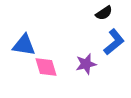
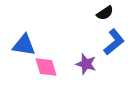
black semicircle: moved 1 px right
purple star: rotated 30 degrees clockwise
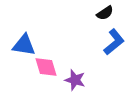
purple star: moved 11 px left, 16 px down
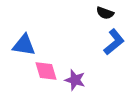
black semicircle: rotated 54 degrees clockwise
pink diamond: moved 4 px down
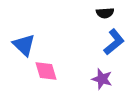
black semicircle: rotated 24 degrees counterclockwise
blue triangle: rotated 35 degrees clockwise
purple star: moved 27 px right, 1 px up
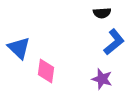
black semicircle: moved 3 px left
blue triangle: moved 5 px left, 3 px down
pink diamond: rotated 25 degrees clockwise
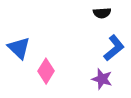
blue L-shape: moved 6 px down
pink diamond: rotated 25 degrees clockwise
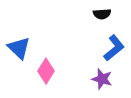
black semicircle: moved 1 px down
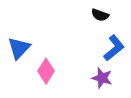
black semicircle: moved 2 px left, 1 px down; rotated 24 degrees clockwise
blue triangle: rotated 30 degrees clockwise
purple star: moved 1 px up
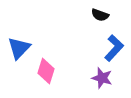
blue L-shape: rotated 8 degrees counterclockwise
pink diamond: rotated 15 degrees counterclockwise
